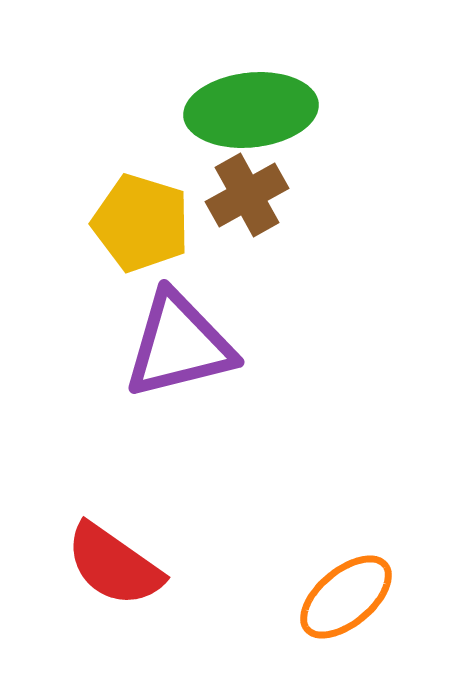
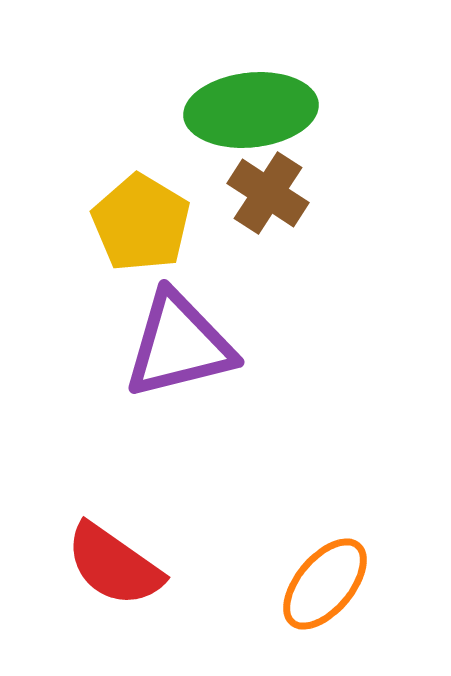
brown cross: moved 21 px right, 2 px up; rotated 28 degrees counterclockwise
yellow pentagon: rotated 14 degrees clockwise
orange ellipse: moved 21 px left, 13 px up; rotated 10 degrees counterclockwise
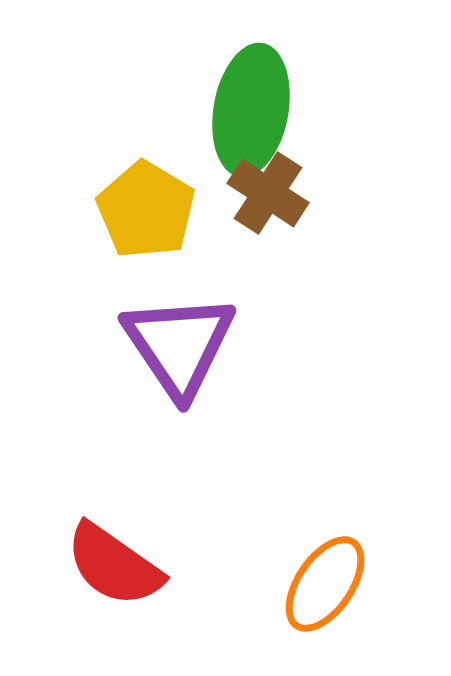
green ellipse: rotated 74 degrees counterclockwise
yellow pentagon: moved 5 px right, 13 px up
purple triangle: rotated 50 degrees counterclockwise
orange ellipse: rotated 6 degrees counterclockwise
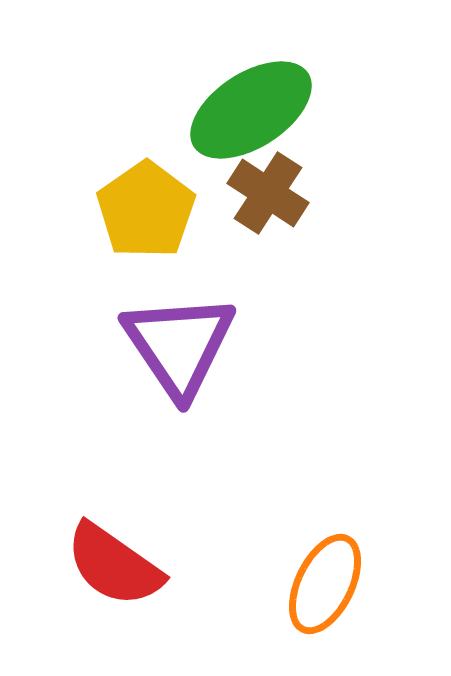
green ellipse: rotated 47 degrees clockwise
yellow pentagon: rotated 6 degrees clockwise
orange ellipse: rotated 8 degrees counterclockwise
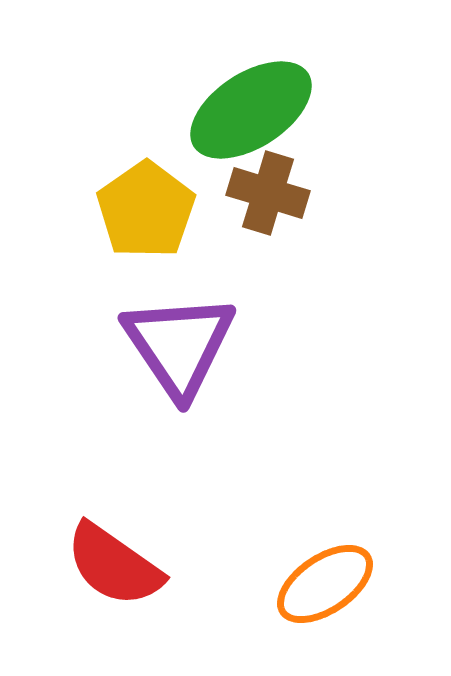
brown cross: rotated 16 degrees counterclockwise
orange ellipse: rotated 30 degrees clockwise
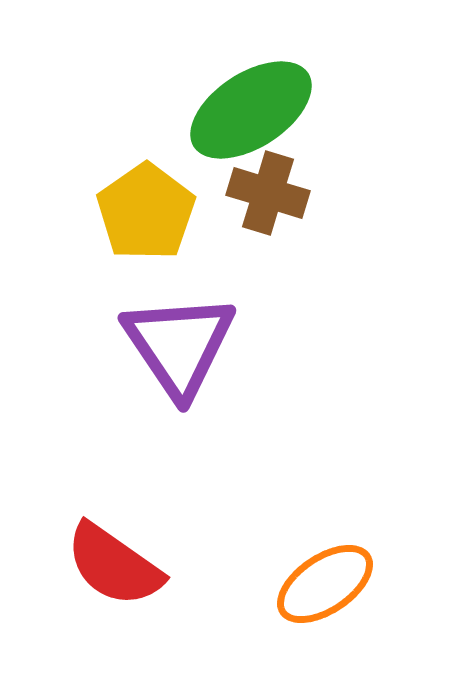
yellow pentagon: moved 2 px down
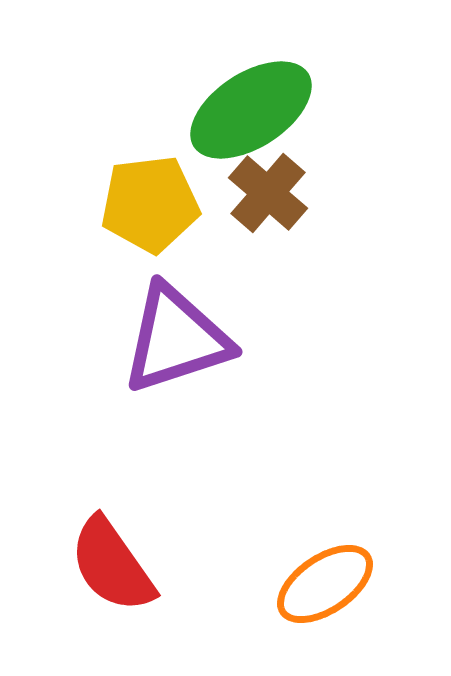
brown cross: rotated 24 degrees clockwise
yellow pentagon: moved 4 px right, 8 px up; rotated 28 degrees clockwise
purple triangle: moved 3 px left, 6 px up; rotated 46 degrees clockwise
red semicircle: moved 2 px left; rotated 20 degrees clockwise
